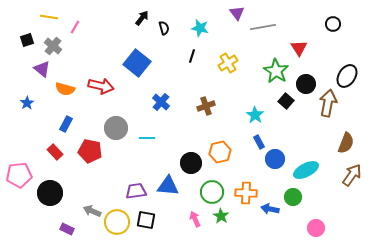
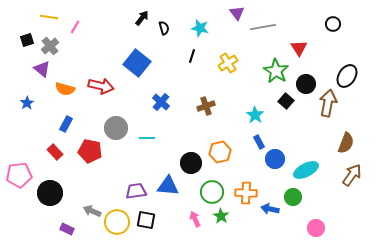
gray cross at (53, 46): moved 3 px left; rotated 12 degrees clockwise
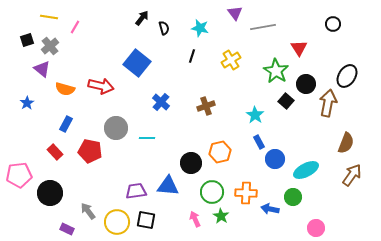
purple triangle at (237, 13): moved 2 px left
yellow cross at (228, 63): moved 3 px right, 3 px up
gray arrow at (92, 211): moved 4 px left; rotated 30 degrees clockwise
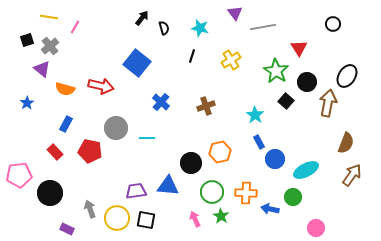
black circle at (306, 84): moved 1 px right, 2 px up
gray arrow at (88, 211): moved 2 px right, 2 px up; rotated 18 degrees clockwise
yellow circle at (117, 222): moved 4 px up
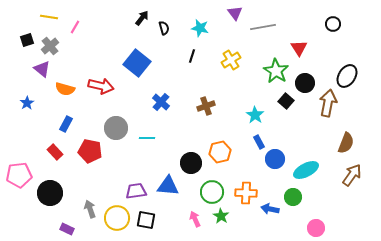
black circle at (307, 82): moved 2 px left, 1 px down
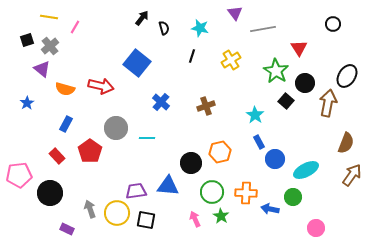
gray line at (263, 27): moved 2 px down
red pentagon at (90, 151): rotated 25 degrees clockwise
red rectangle at (55, 152): moved 2 px right, 4 px down
yellow circle at (117, 218): moved 5 px up
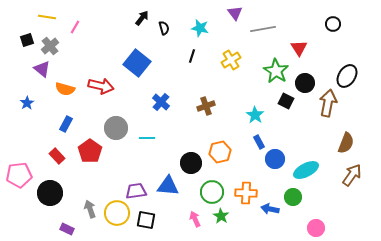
yellow line at (49, 17): moved 2 px left
black square at (286, 101): rotated 14 degrees counterclockwise
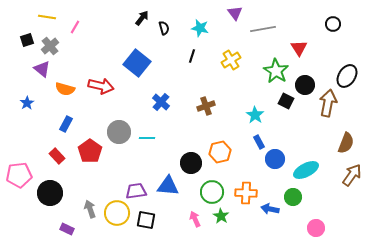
black circle at (305, 83): moved 2 px down
gray circle at (116, 128): moved 3 px right, 4 px down
